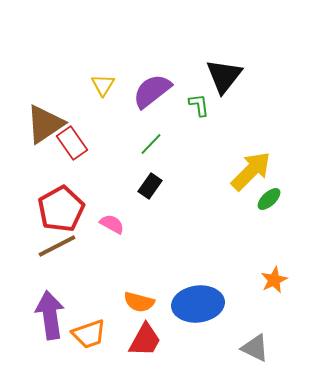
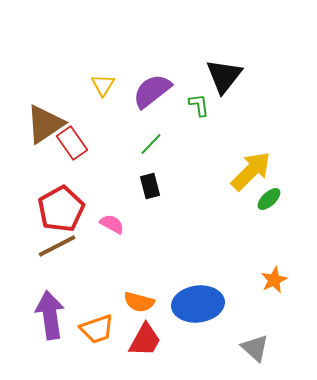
black rectangle: rotated 50 degrees counterclockwise
orange trapezoid: moved 8 px right, 5 px up
gray triangle: rotated 16 degrees clockwise
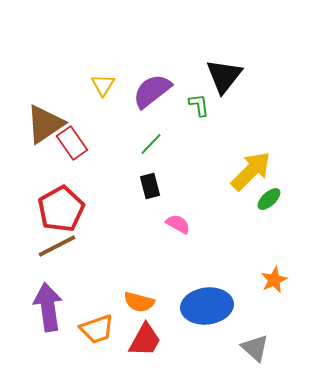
pink semicircle: moved 66 px right
blue ellipse: moved 9 px right, 2 px down
purple arrow: moved 2 px left, 8 px up
